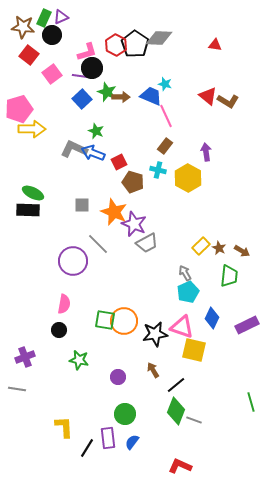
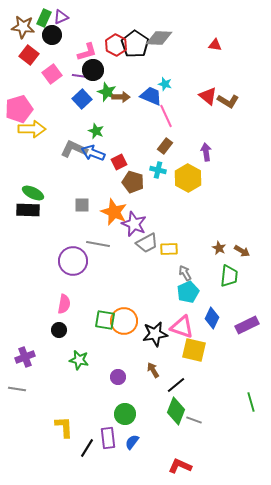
black circle at (92, 68): moved 1 px right, 2 px down
gray line at (98, 244): rotated 35 degrees counterclockwise
yellow rectangle at (201, 246): moved 32 px left, 3 px down; rotated 42 degrees clockwise
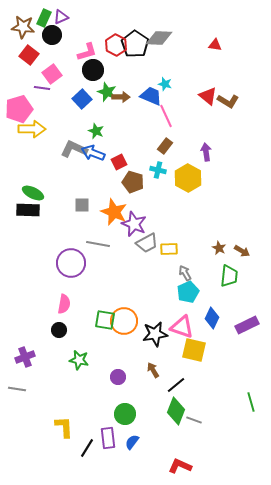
purple line at (80, 76): moved 38 px left, 12 px down
purple circle at (73, 261): moved 2 px left, 2 px down
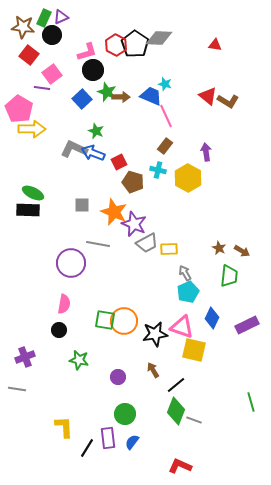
pink pentagon at (19, 109): rotated 24 degrees counterclockwise
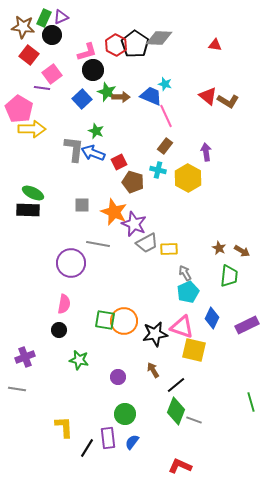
gray L-shape at (74, 149): rotated 72 degrees clockwise
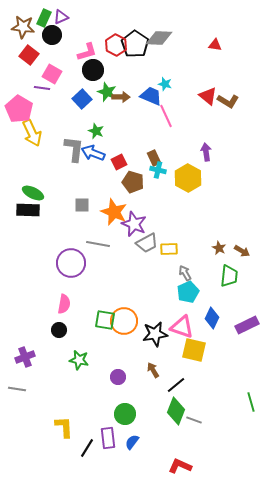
pink square at (52, 74): rotated 24 degrees counterclockwise
yellow arrow at (32, 129): moved 4 px down; rotated 64 degrees clockwise
brown rectangle at (165, 146): moved 11 px left, 12 px down; rotated 63 degrees counterclockwise
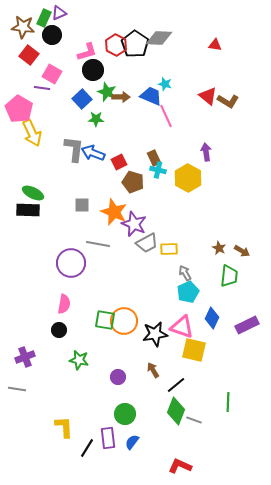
purple triangle at (61, 17): moved 2 px left, 4 px up
green star at (96, 131): moved 12 px up; rotated 21 degrees counterclockwise
green line at (251, 402): moved 23 px left; rotated 18 degrees clockwise
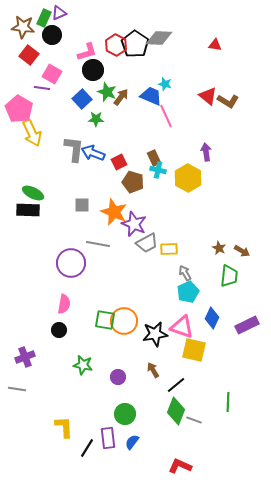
brown arrow at (121, 97): rotated 54 degrees counterclockwise
green star at (79, 360): moved 4 px right, 5 px down
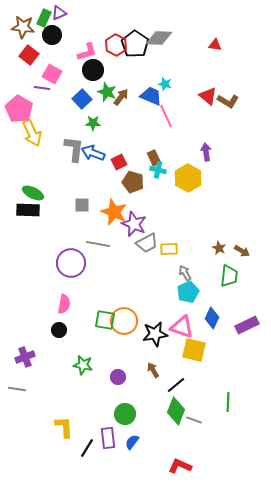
green star at (96, 119): moved 3 px left, 4 px down
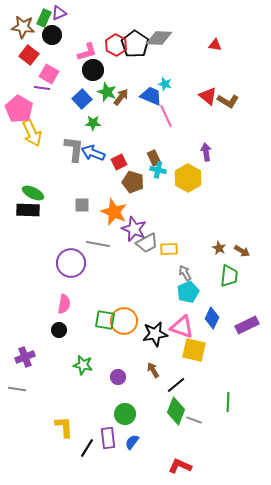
pink square at (52, 74): moved 3 px left
purple star at (134, 224): moved 5 px down
